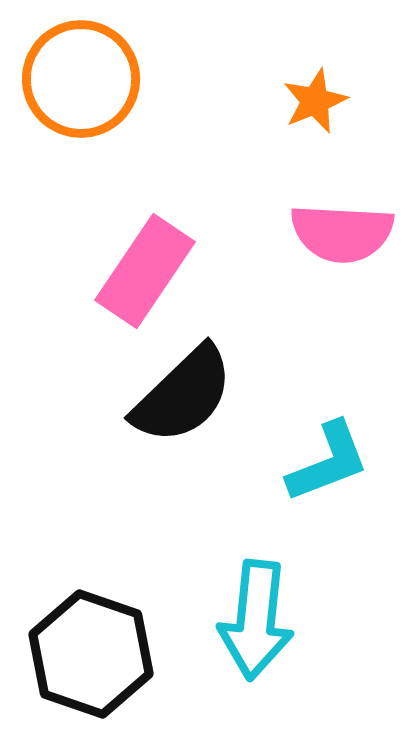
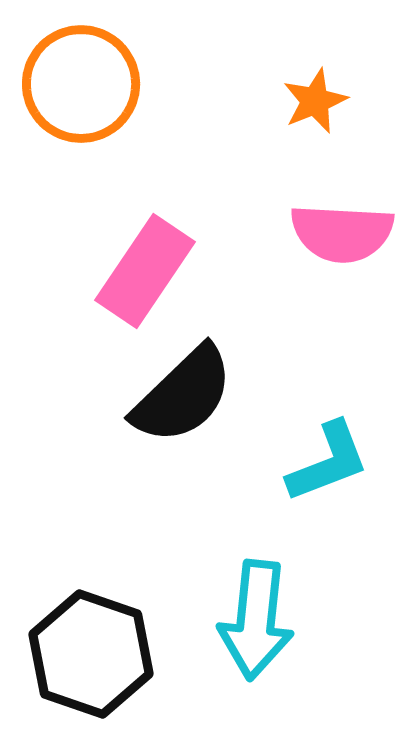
orange circle: moved 5 px down
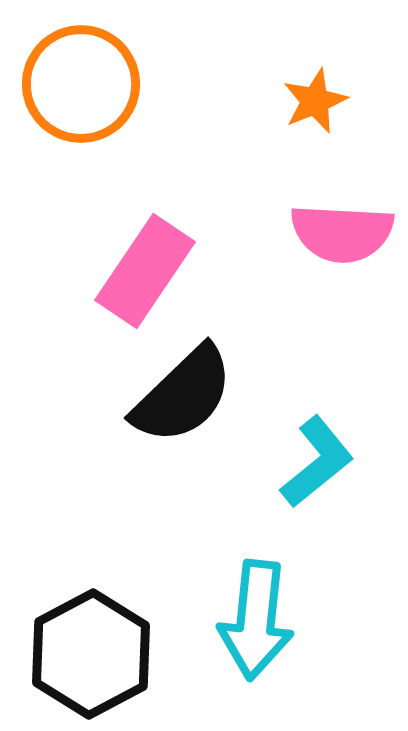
cyan L-shape: moved 11 px left; rotated 18 degrees counterclockwise
black hexagon: rotated 13 degrees clockwise
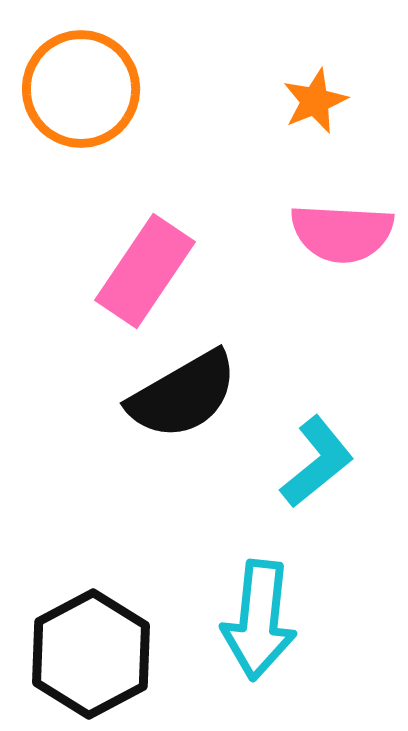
orange circle: moved 5 px down
black semicircle: rotated 14 degrees clockwise
cyan arrow: moved 3 px right
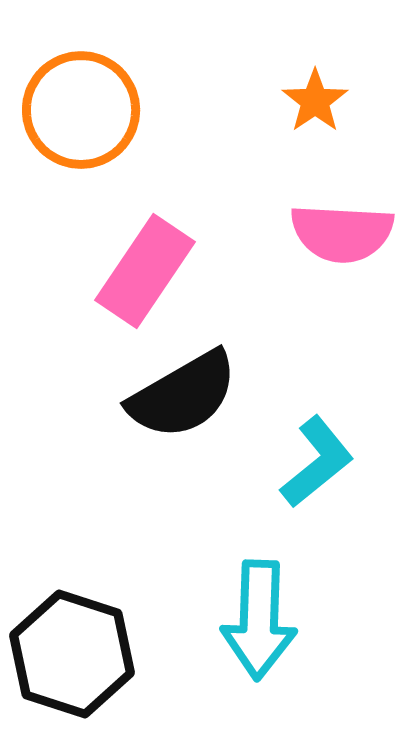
orange circle: moved 21 px down
orange star: rotated 12 degrees counterclockwise
cyan arrow: rotated 4 degrees counterclockwise
black hexagon: moved 19 px left; rotated 14 degrees counterclockwise
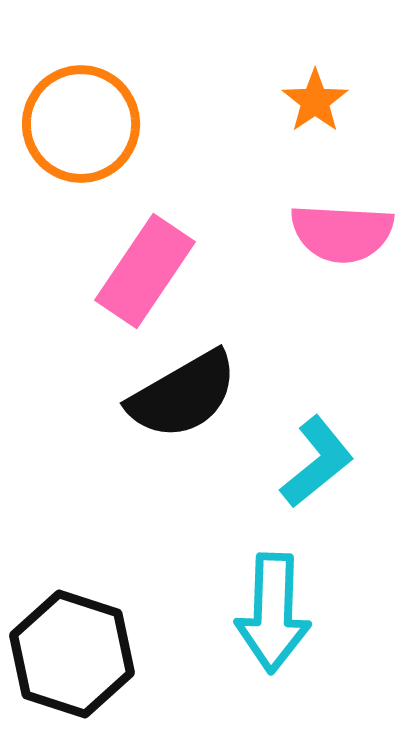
orange circle: moved 14 px down
cyan arrow: moved 14 px right, 7 px up
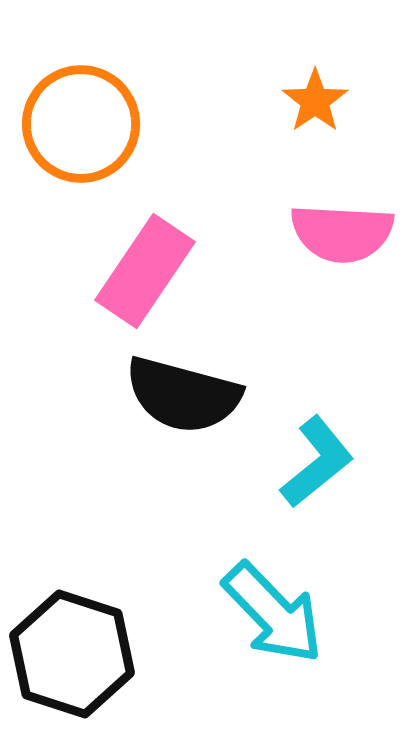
black semicircle: rotated 45 degrees clockwise
cyan arrow: rotated 46 degrees counterclockwise
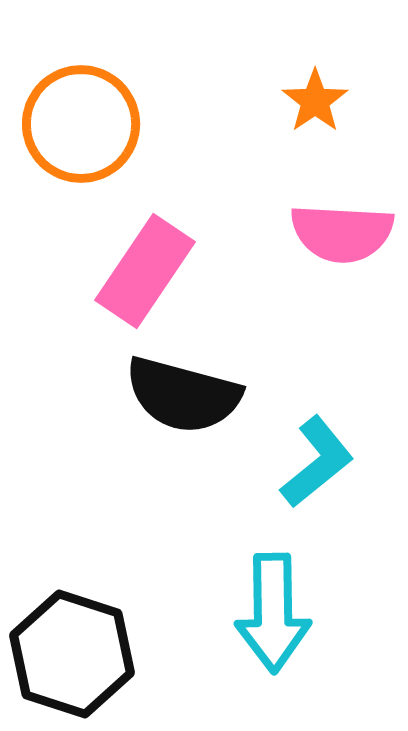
cyan arrow: rotated 43 degrees clockwise
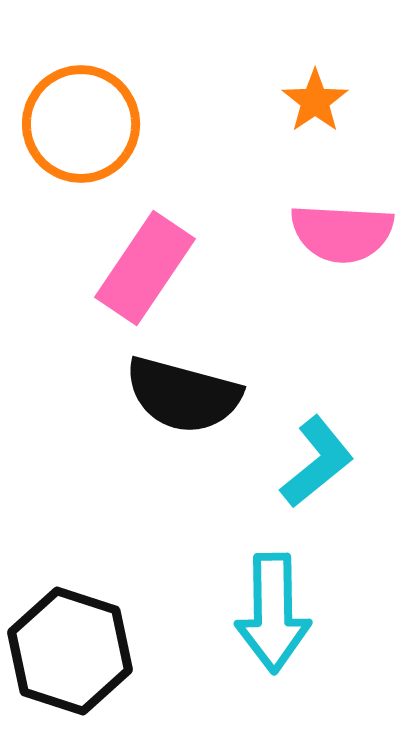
pink rectangle: moved 3 px up
black hexagon: moved 2 px left, 3 px up
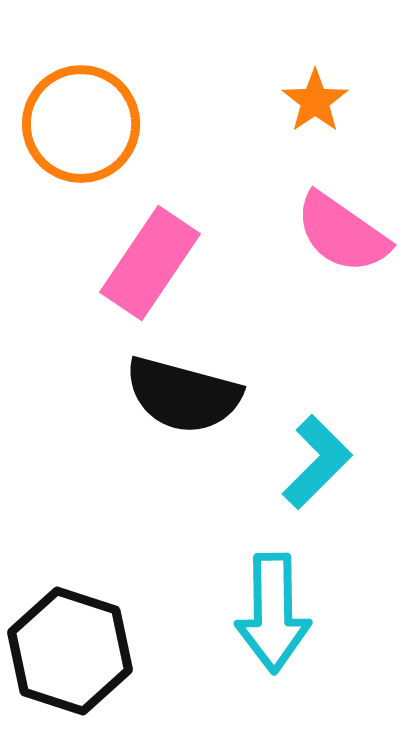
pink semicircle: rotated 32 degrees clockwise
pink rectangle: moved 5 px right, 5 px up
cyan L-shape: rotated 6 degrees counterclockwise
